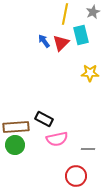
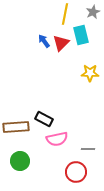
green circle: moved 5 px right, 16 px down
red circle: moved 4 px up
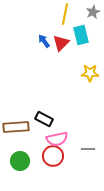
red circle: moved 23 px left, 16 px up
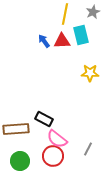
red triangle: moved 1 px right, 2 px up; rotated 42 degrees clockwise
brown rectangle: moved 2 px down
pink semicircle: rotated 50 degrees clockwise
gray line: rotated 64 degrees counterclockwise
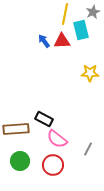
cyan rectangle: moved 5 px up
red circle: moved 9 px down
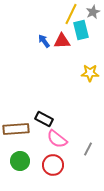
yellow line: moved 6 px right; rotated 15 degrees clockwise
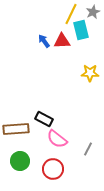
red circle: moved 4 px down
